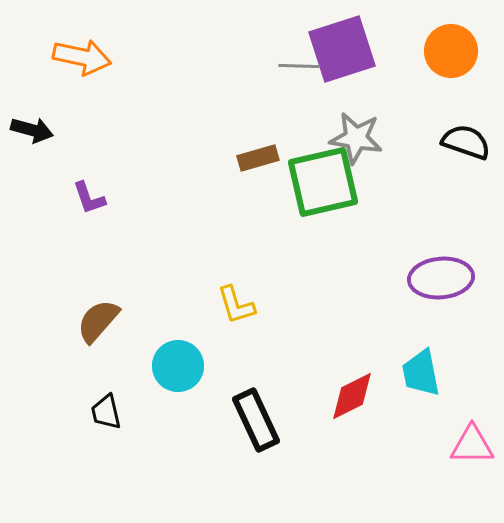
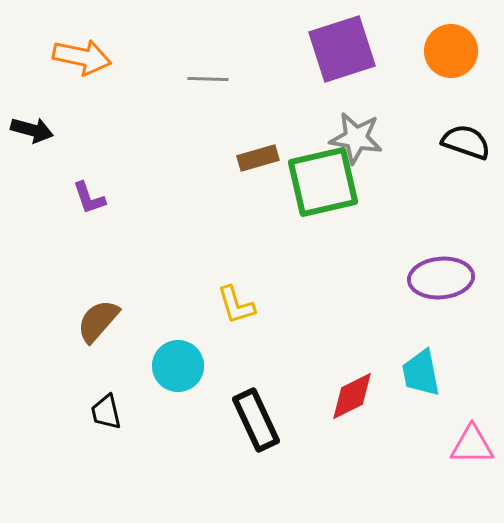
gray line: moved 91 px left, 13 px down
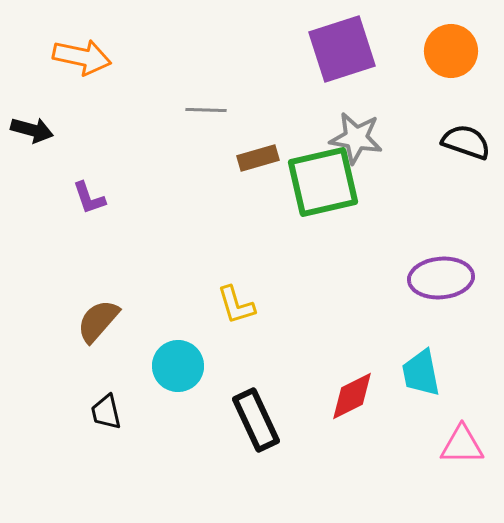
gray line: moved 2 px left, 31 px down
pink triangle: moved 10 px left
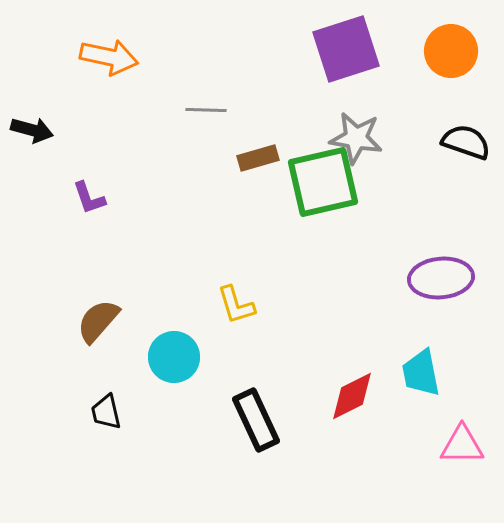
purple square: moved 4 px right
orange arrow: moved 27 px right
cyan circle: moved 4 px left, 9 px up
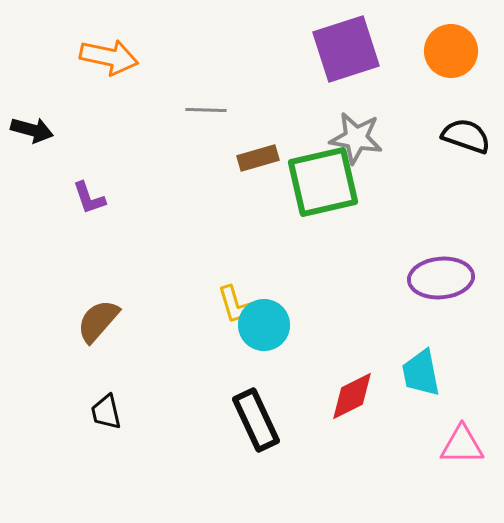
black semicircle: moved 6 px up
cyan circle: moved 90 px right, 32 px up
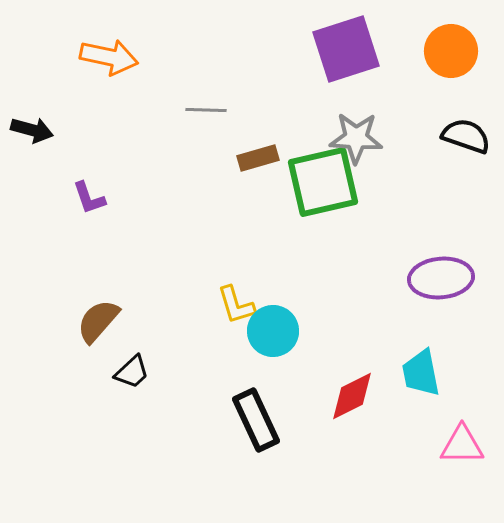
gray star: rotated 6 degrees counterclockwise
cyan circle: moved 9 px right, 6 px down
black trapezoid: moved 26 px right, 40 px up; rotated 120 degrees counterclockwise
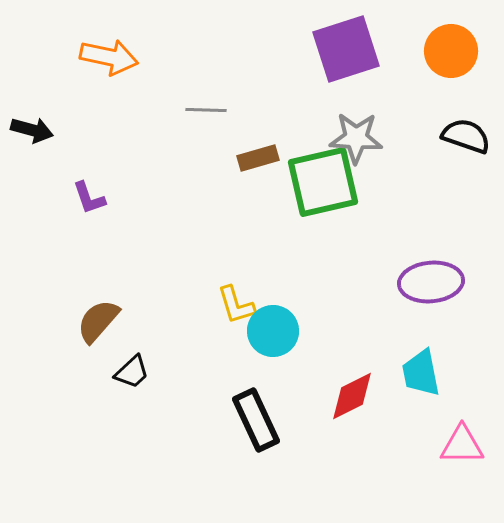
purple ellipse: moved 10 px left, 4 px down
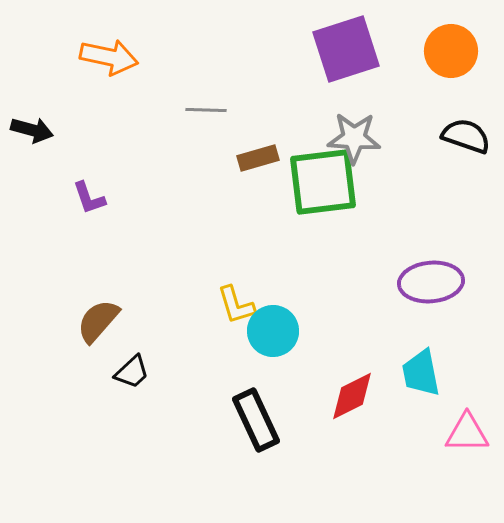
gray star: moved 2 px left
green square: rotated 6 degrees clockwise
pink triangle: moved 5 px right, 12 px up
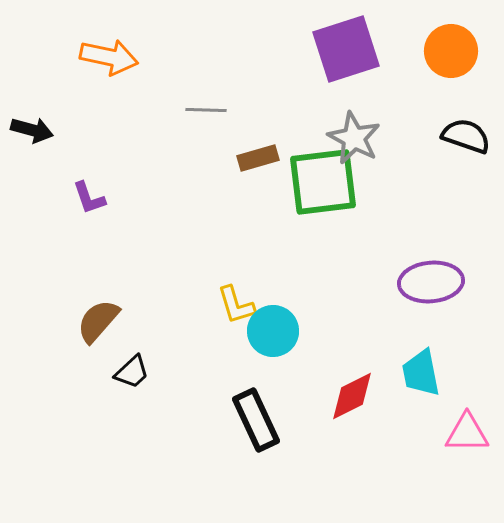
gray star: rotated 24 degrees clockwise
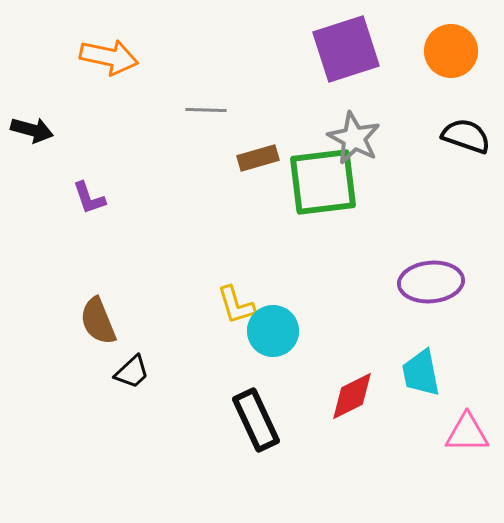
brown semicircle: rotated 63 degrees counterclockwise
